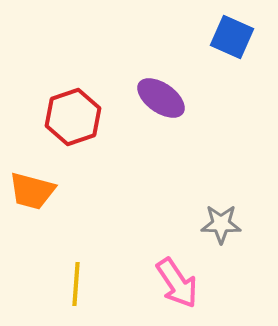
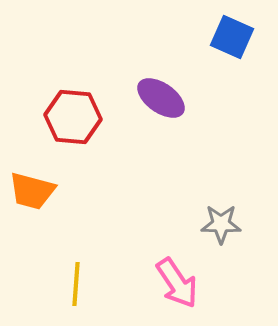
red hexagon: rotated 24 degrees clockwise
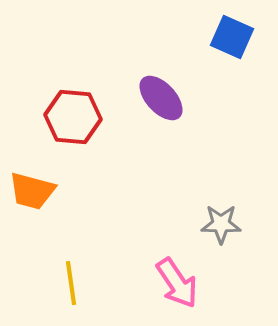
purple ellipse: rotated 12 degrees clockwise
yellow line: moved 5 px left, 1 px up; rotated 12 degrees counterclockwise
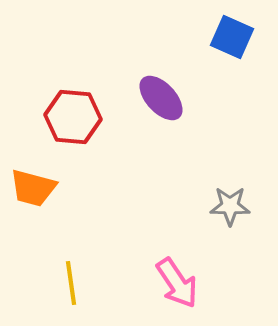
orange trapezoid: moved 1 px right, 3 px up
gray star: moved 9 px right, 18 px up
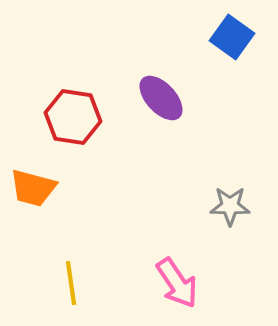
blue square: rotated 12 degrees clockwise
red hexagon: rotated 4 degrees clockwise
